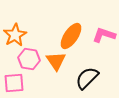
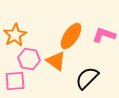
orange triangle: rotated 20 degrees counterclockwise
pink square: moved 1 px right, 2 px up
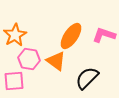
pink square: moved 1 px left
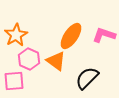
orange star: moved 1 px right
pink hexagon: rotated 15 degrees clockwise
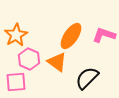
orange triangle: moved 1 px right, 1 px down
pink square: moved 2 px right, 1 px down
